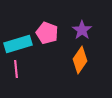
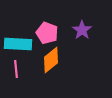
cyan rectangle: rotated 20 degrees clockwise
orange diamond: moved 29 px left; rotated 16 degrees clockwise
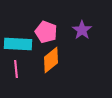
pink pentagon: moved 1 px left, 1 px up
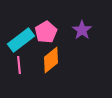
pink pentagon: rotated 20 degrees clockwise
cyan rectangle: moved 3 px right, 4 px up; rotated 40 degrees counterclockwise
pink line: moved 3 px right, 4 px up
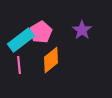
pink pentagon: moved 5 px left
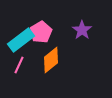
pink line: rotated 30 degrees clockwise
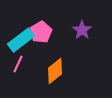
orange diamond: moved 4 px right, 11 px down
pink line: moved 1 px left, 1 px up
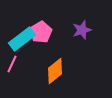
purple star: rotated 18 degrees clockwise
cyan rectangle: moved 1 px right, 1 px up
pink line: moved 6 px left
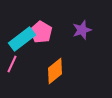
pink pentagon: rotated 10 degrees counterclockwise
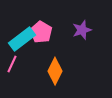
orange diamond: rotated 24 degrees counterclockwise
